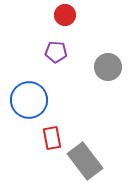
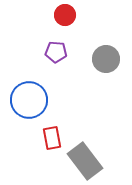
gray circle: moved 2 px left, 8 px up
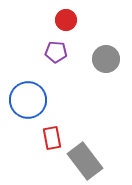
red circle: moved 1 px right, 5 px down
blue circle: moved 1 px left
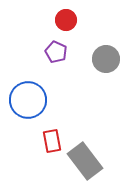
purple pentagon: rotated 20 degrees clockwise
red rectangle: moved 3 px down
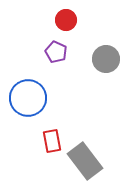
blue circle: moved 2 px up
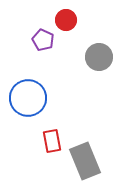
purple pentagon: moved 13 px left, 12 px up
gray circle: moved 7 px left, 2 px up
gray rectangle: rotated 15 degrees clockwise
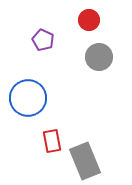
red circle: moved 23 px right
